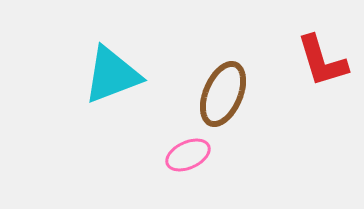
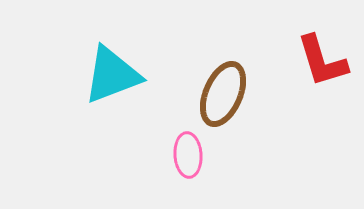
pink ellipse: rotated 69 degrees counterclockwise
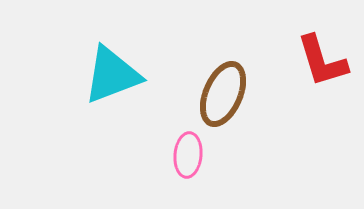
pink ellipse: rotated 9 degrees clockwise
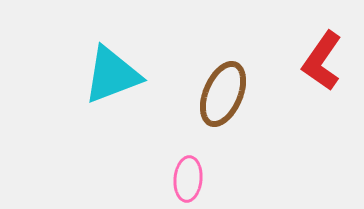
red L-shape: rotated 52 degrees clockwise
pink ellipse: moved 24 px down
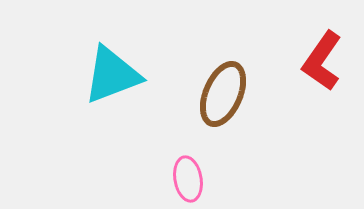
pink ellipse: rotated 15 degrees counterclockwise
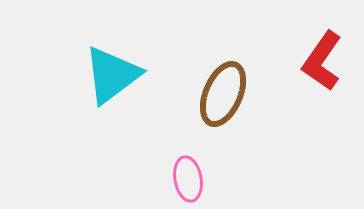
cyan triangle: rotated 16 degrees counterclockwise
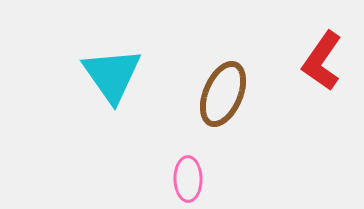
cyan triangle: rotated 28 degrees counterclockwise
pink ellipse: rotated 9 degrees clockwise
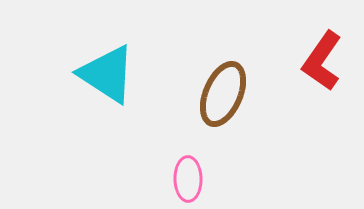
cyan triangle: moved 5 px left, 1 px up; rotated 22 degrees counterclockwise
